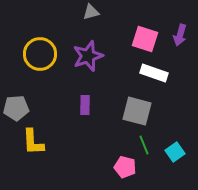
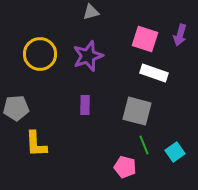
yellow L-shape: moved 3 px right, 2 px down
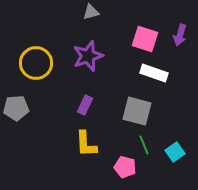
yellow circle: moved 4 px left, 9 px down
purple rectangle: rotated 24 degrees clockwise
yellow L-shape: moved 50 px right
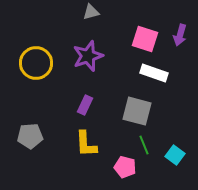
gray pentagon: moved 14 px right, 28 px down
cyan square: moved 3 px down; rotated 18 degrees counterclockwise
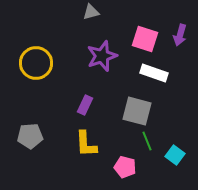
purple star: moved 14 px right
green line: moved 3 px right, 4 px up
